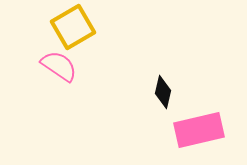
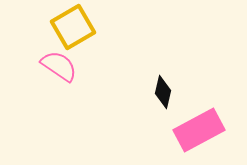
pink rectangle: rotated 15 degrees counterclockwise
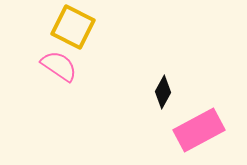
yellow square: rotated 33 degrees counterclockwise
black diamond: rotated 16 degrees clockwise
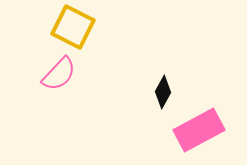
pink semicircle: moved 8 px down; rotated 99 degrees clockwise
